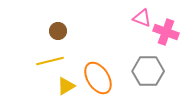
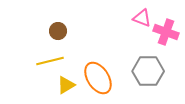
yellow triangle: moved 1 px up
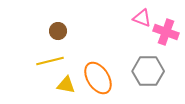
yellow triangle: rotated 42 degrees clockwise
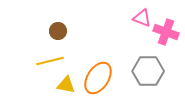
orange ellipse: rotated 64 degrees clockwise
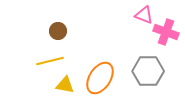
pink triangle: moved 2 px right, 3 px up
orange ellipse: moved 2 px right
yellow triangle: moved 1 px left
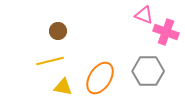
yellow triangle: moved 2 px left, 2 px down
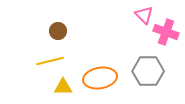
pink triangle: rotated 24 degrees clockwise
orange ellipse: rotated 48 degrees clockwise
yellow triangle: rotated 12 degrees counterclockwise
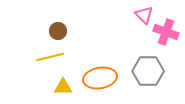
yellow line: moved 4 px up
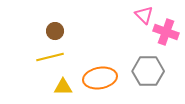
brown circle: moved 3 px left
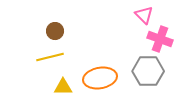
pink cross: moved 6 px left, 7 px down
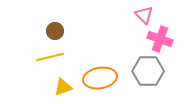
yellow triangle: rotated 18 degrees counterclockwise
